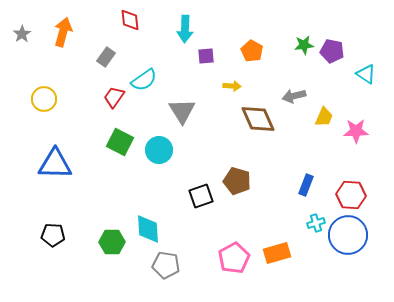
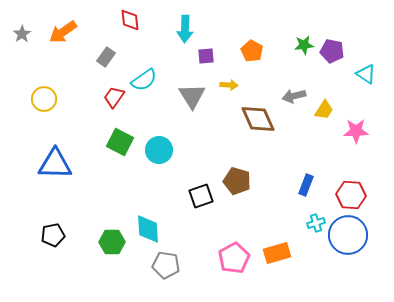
orange arrow: rotated 140 degrees counterclockwise
yellow arrow: moved 3 px left, 1 px up
gray triangle: moved 10 px right, 15 px up
yellow trapezoid: moved 7 px up; rotated 10 degrees clockwise
black pentagon: rotated 15 degrees counterclockwise
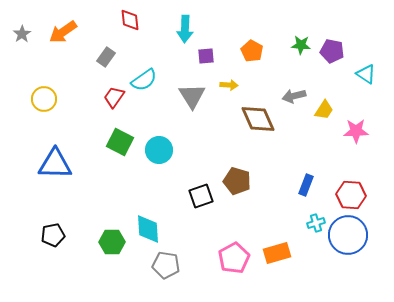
green star: moved 3 px left; rotated 12 degrees clockwise
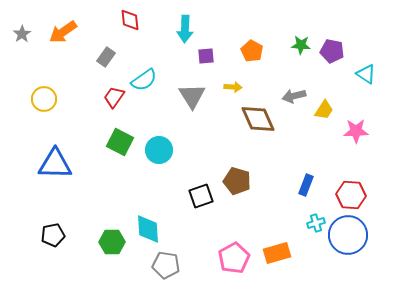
yellow arrow: moved 4 px right, 2 px down
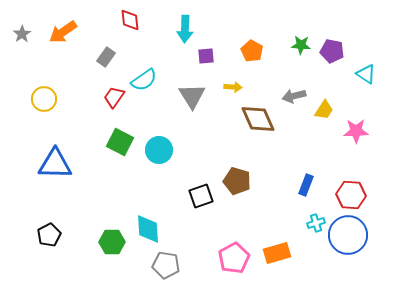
black pentagon: moved 4 px left; rotated 15 degrees counterclockwise
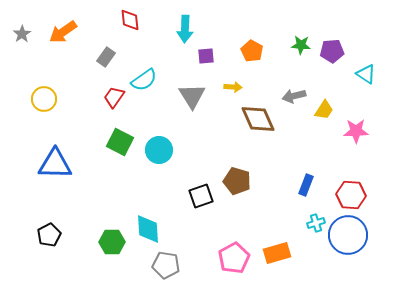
purple pentagon: rotated 15 degrees counterclockwise
